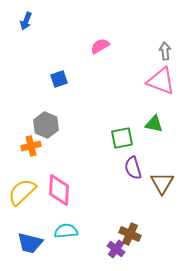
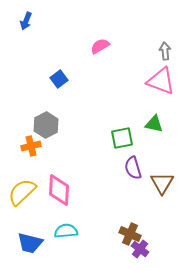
blue square: rotated 18 degrees counterclockwise
gray hexagon: rotated 10 degrees clockwise
purple cross: moved 24 px right
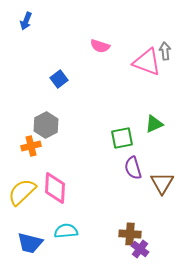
pink semicircle: rotated 132 degrees counterclockwise
pink triangle: moved 14 px left, 19 px up
green triangle: rotated 36 degrees counterclockwise
pink diamond: moved 4 px left, 2 px up
brown cross: rotated 20 degrees counterclockwise
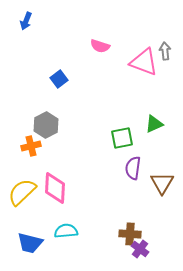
pink triangle: moved 3 px left
purple semicircle: rotated 25 degrees clockwise
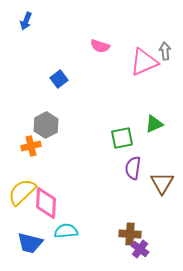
pink triangle: rotated 44 degrees counterclockwise
pink diamond: moved 9 px left, 15 px down
